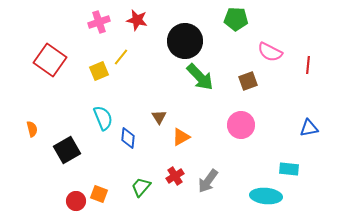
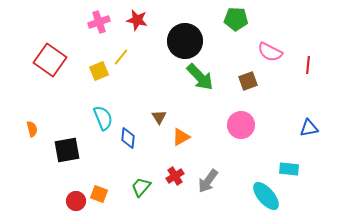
black square: rotated 20 degrees clockwise
cyan ellipse: rotated 44 degrees clockwise
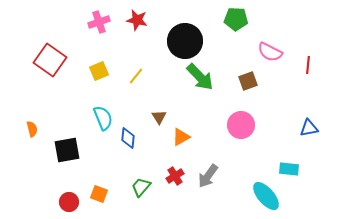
yellow line: moved 15 px right, 19 px down
gray arrow: moved 5 px up
red circle: moved 7 px left, 1 px down
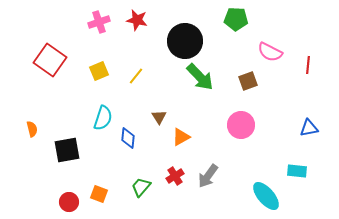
cyan semicircle: rotated 40 degrees clockwise
cyan rectangle: moved 8 px right, 2 px down
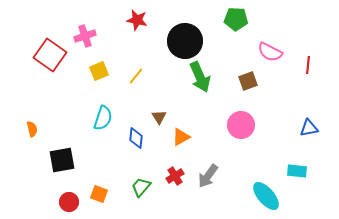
pink cross: moved 14 px left, 14 px down
red square: moved 5 px up
green arrow: rotated 20 degrees clockwise
blue diamond: moved 8 px right
black square: moved 5 px left, 10 px down
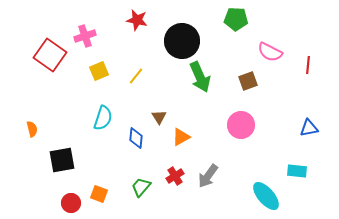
black circle: moved 3 px left
red circle: moved 2 px right, 1 px down
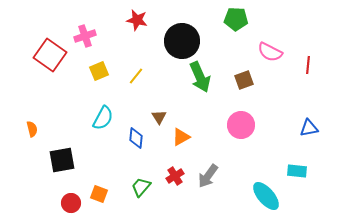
brown square: moved 4 px left, 1 px up
cyan semicircle: rotated 10 degrees clockwise
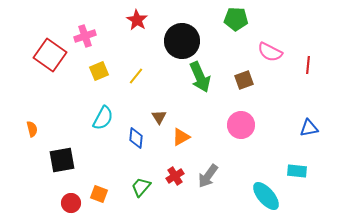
red star: rotated 20 degrees clockwise
